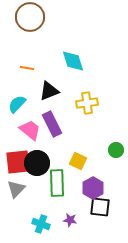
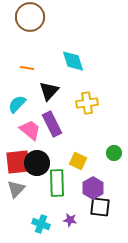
black triangle: rotated 25 degrees counterclockwise
green circle: moved 2 px left, 3 px down
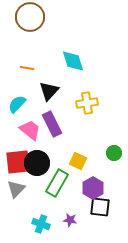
green rectangle: rotated 32 degrees clockwise
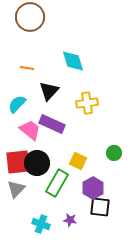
purple rectangle: rotated 40 degrees counterclockwise
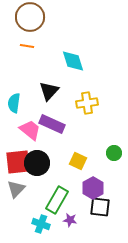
orange line: moved 22 px up
cyan semicircle: moved 3 px left, 1 px up; rotated 36 degrees counterclockwise
green rectangle: moved 17 px down
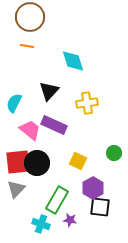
cyan semicircle: rotated 18 degrees clockwise
purple rectangle: moved 2 px right, 1 px down
